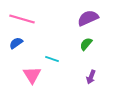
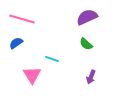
purple semicircle: moved 1 px left, 1 px up
green semicircle: rotated 88 degrees counterclockwise
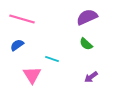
blue semicircle: moved 1 px right, 2 px down
purple arrow: rotated 32 degrees clockwise
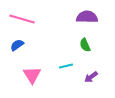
purple semicircle: rotated 25 degrees clockwise
green semicircle: moved 1 px left, 1 px down; rotated 24 degrees clockwise
cyan line: moved 14 px right, 7 px down; rotated 32 degrees counterclockwise
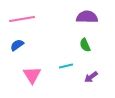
pink line: rotated 25 degrees counterclockwise
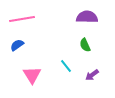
cyan line: rotated 64 degrees clockwise
purple arrow: moved 1 px right, 2 px up
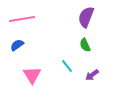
purple semicircle: moved 1 px left; rotated 70 degrees counterclockwise
cyan line: moved 1 px right
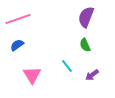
pink line: moved 4 px left; rotated 10 degrees counterclockwise
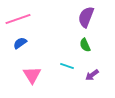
blue semicircle: moved 3 px right, 2 px up
cyan line: rotated 32 degrees counterclockwise
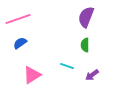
green semicircle: rotated 24 degrees clockwise
pink triangle: rotated 30 degrees clockwise
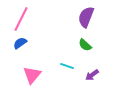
pink line: moved 3 px right; rotated 45 degrees counterclockwise
green semicircle: rotated 48 degrees counterclockwise
pink triangle: rotated 18 degrees counterclockwise
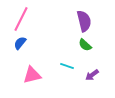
purple semicircle: moved 2 px left, 4 px down; rotated 145 degrees clockwise
blue semicircle: rotated 16 degrees counterclockwise
pink triangle: rotated 36 degrees clockwise
